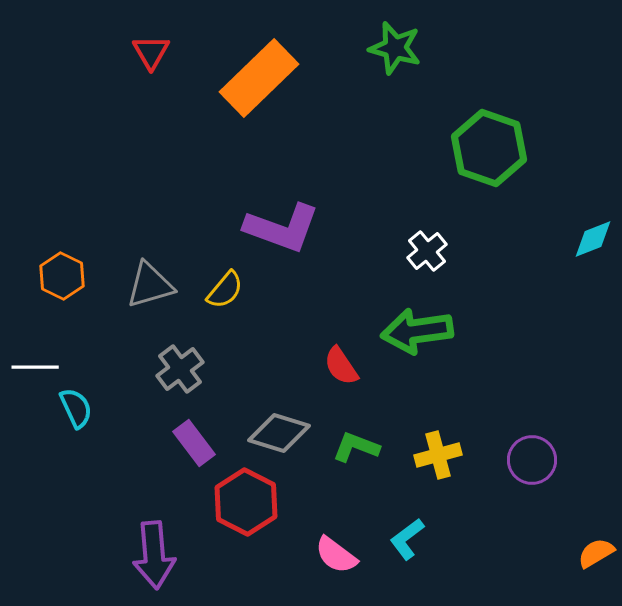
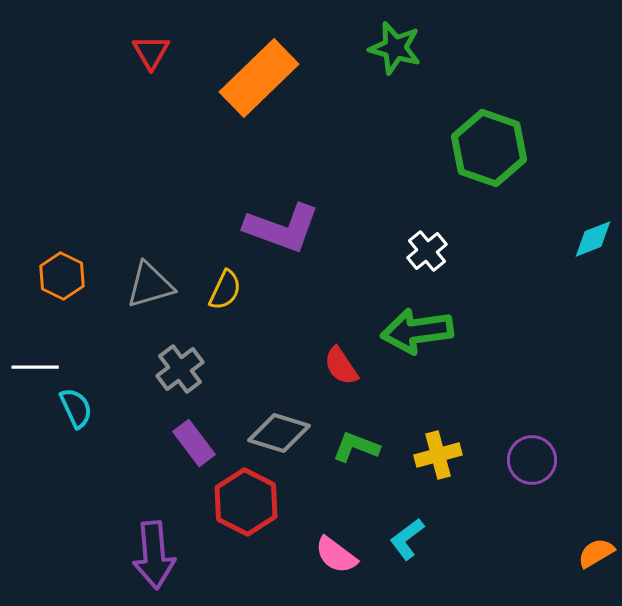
yellow semicircle: rotated 15 degrees counterclockwise
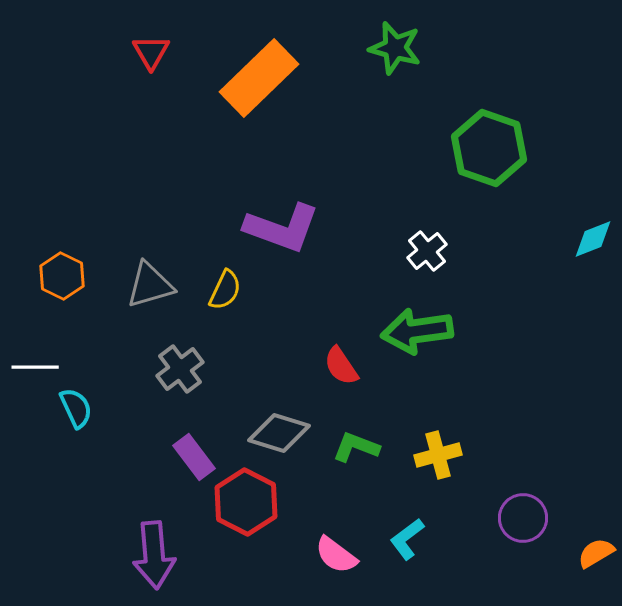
purple rectangle: moved 14 px down
purple circle: moved 9 px left, 58 px down
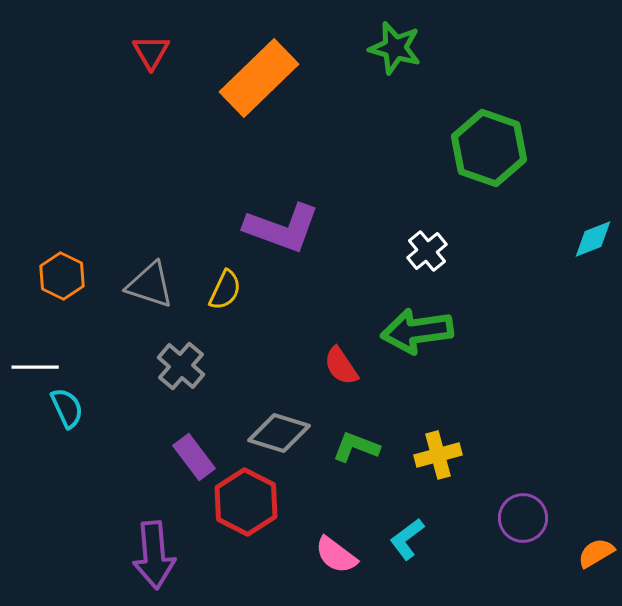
gray triangle: rotated 34 degrees clockwise
gray cross: moved 1 px right, 3 px up; rotated 12 degrees counterclockwise
cyan semicircle: moved 9 px left
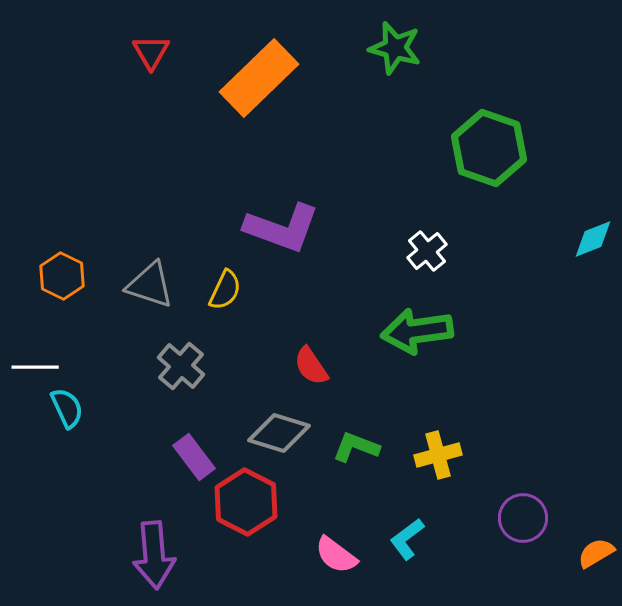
red semicircle: moved 30 px left
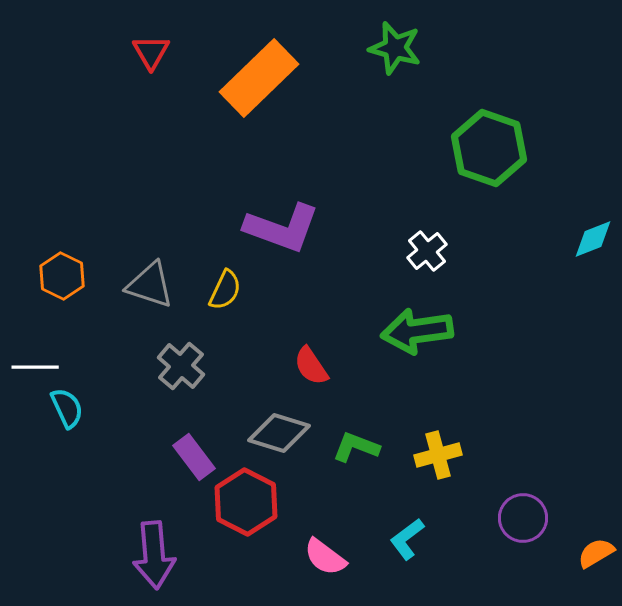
pink semicircle: moved 11 px left, 2 px down
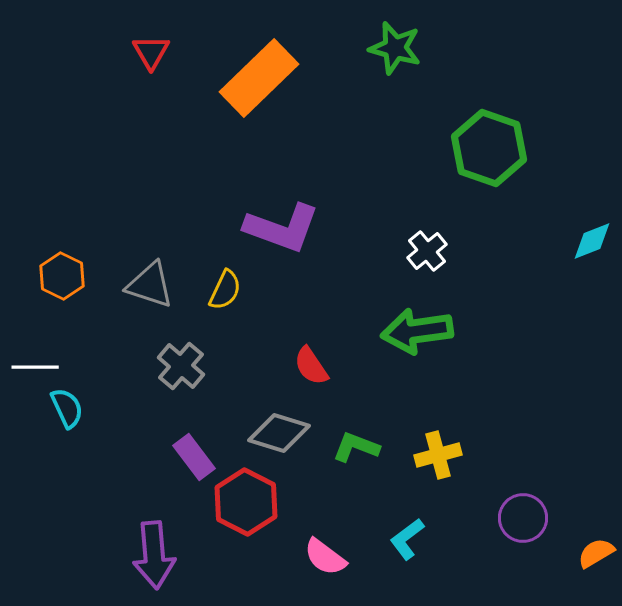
cyan diamond: moved 1 px left, 2 px down
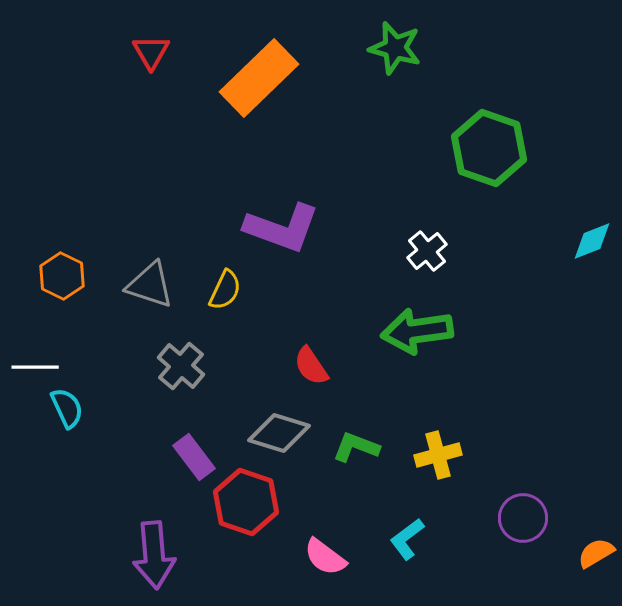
red hexagon: rotated 8 degrees counterclockwise
